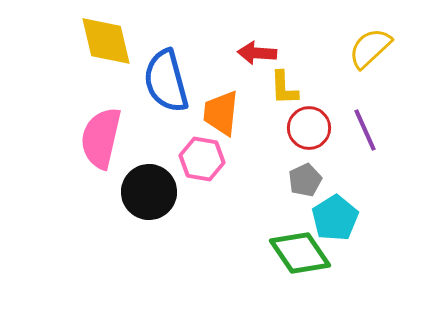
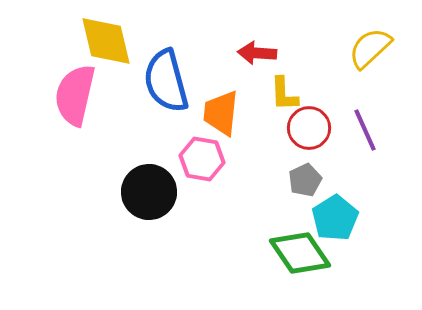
yellow L-shape: moved 6 px down
pink semicircle: moved 26 px left, 43 px up
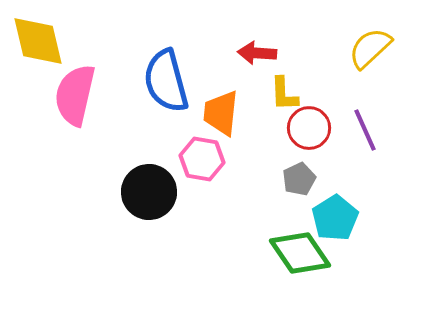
yellow diamond: moved 68 px left
gray pentagon: moved 6 px left, 1 px up
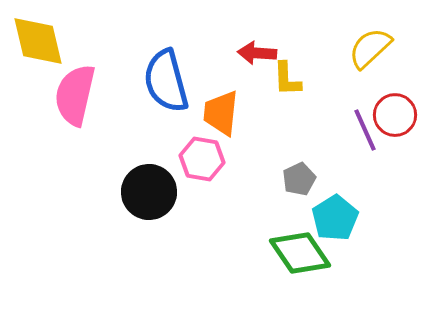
yellow L-shape: moved 3 px right, 15 px up
red circle: moved 86 px right, 13 px up
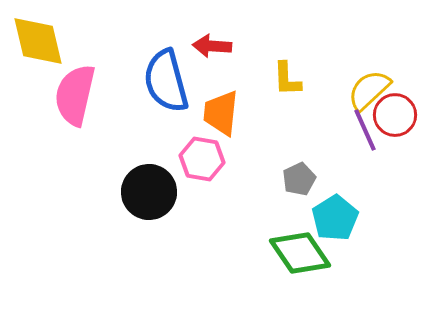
yellow semicircle: moved 1 px left, 42 px down
red arrow: moved 45 px left, 7 px up
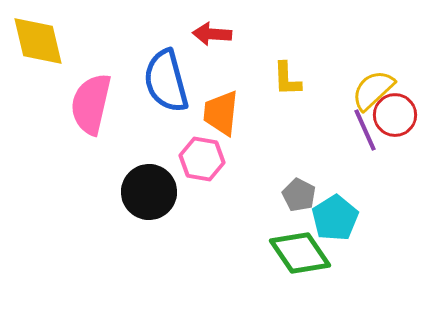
red arrow: moved 12 px up
yellow semicircle: moved 4 px right
pink semicircle: moved 16 px right, 9 px down
gray pentagon: moved 16 px down; rotated 20 degrees counterclockwise
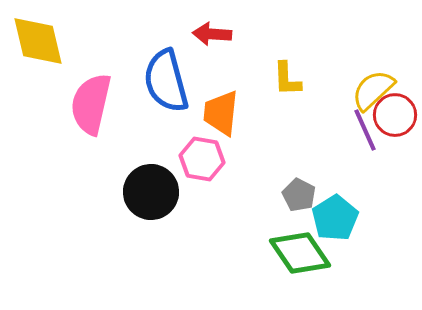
black circle: moved 2 px right
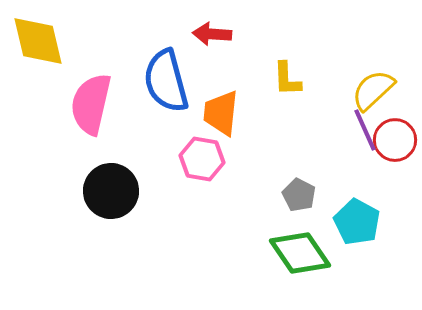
red circle: moved 25 px down
black circle: moved 40 px left, 1 px up
cyan pentagon: moved 22 px right, 4 px down; rotated 12 degrees counterclockwise
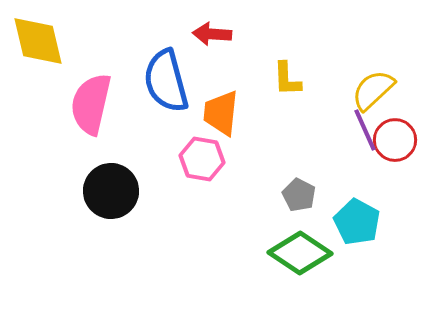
green diamond: rotated 22 degrees counterclockwise
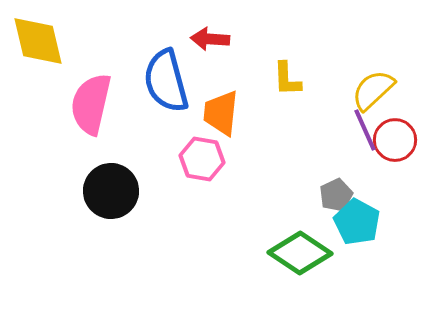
red arrow: moved 2 px left, 5 px down
gray pentagon: moved 37 px right; rotated 20 degrees clockwise
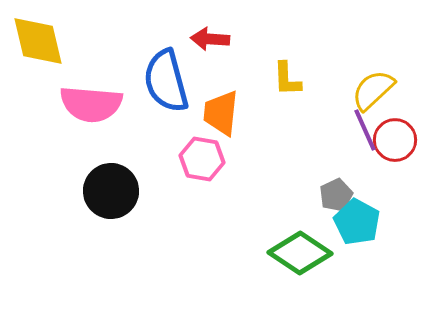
pink semicircle: rotated 98 degrees counterclockwise
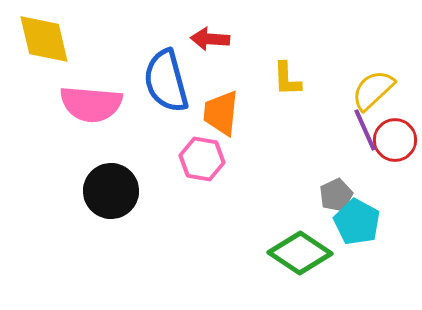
yellow diamond: moved 6 px right, 2 px up
